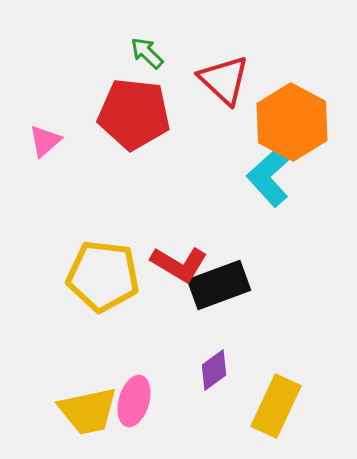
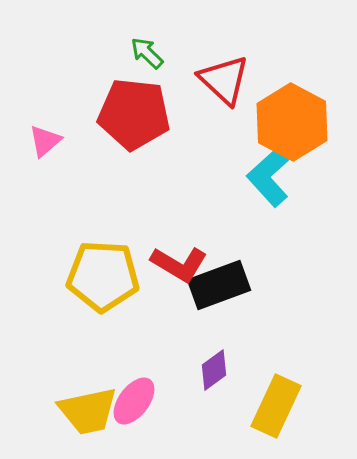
yellow pentagon: rotated 4 degrees counterclockwise
pink ellipse: rotated 21 degrees clockwise
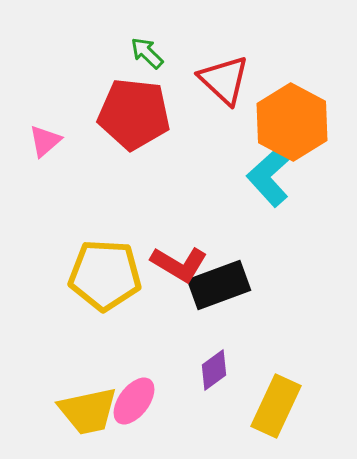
yellow pentagon: moved 2 px right, 1 px up
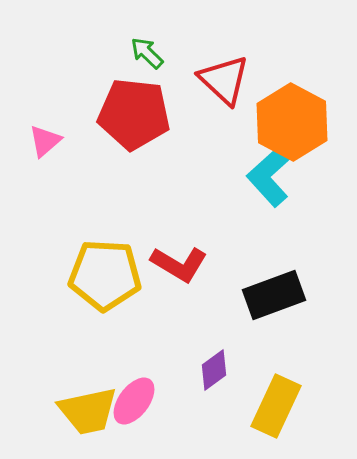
black rectangle: moved 55 px right, 10 px down
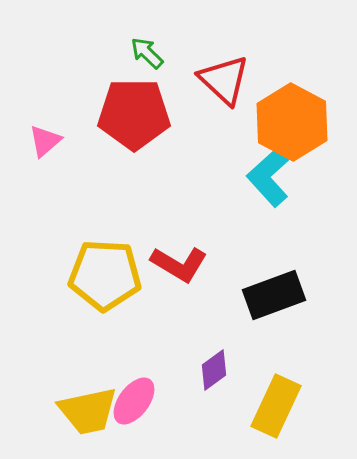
red pentagon: rotated 6 degrees counterclockwise
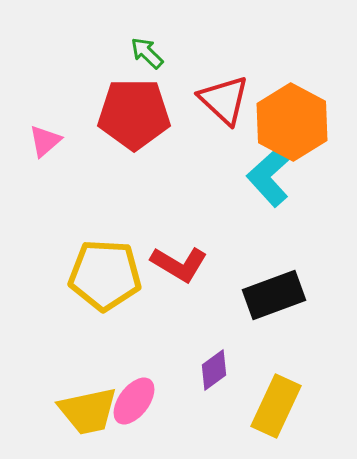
red triangle: moved 20 px down
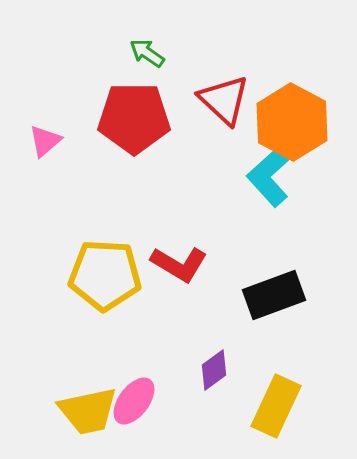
green arrow: rotated 9 degrees counterclockwise
red pentagon: moved 4 px down
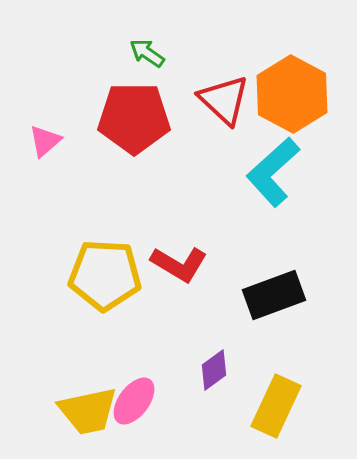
orange hexagon: moved 28 px up
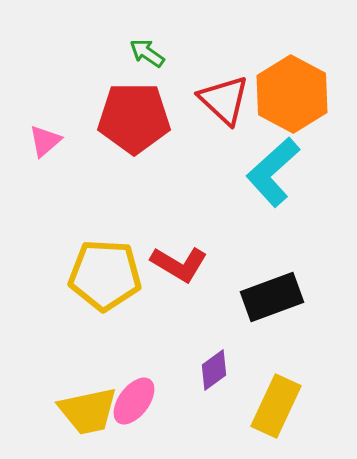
black rectangle: moved 2 px left, 2 px down
